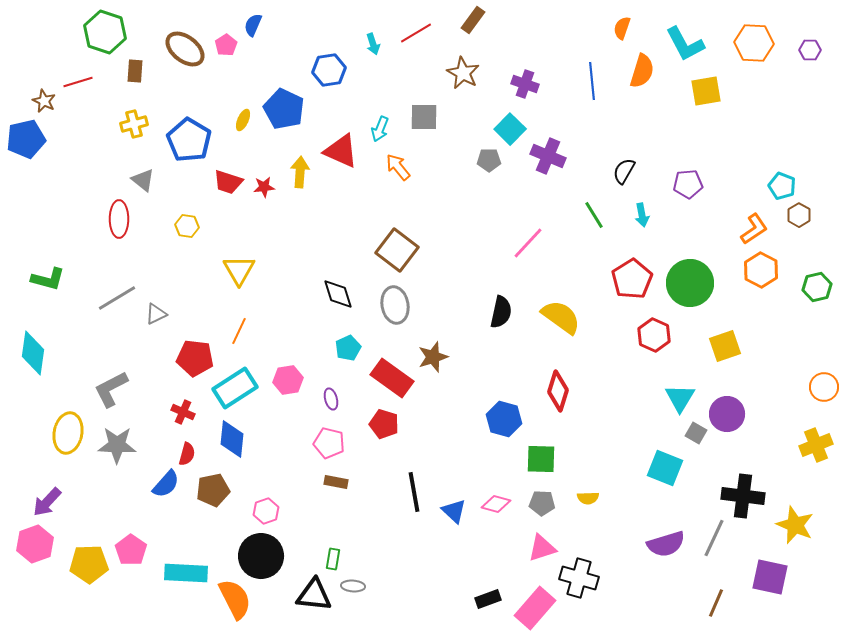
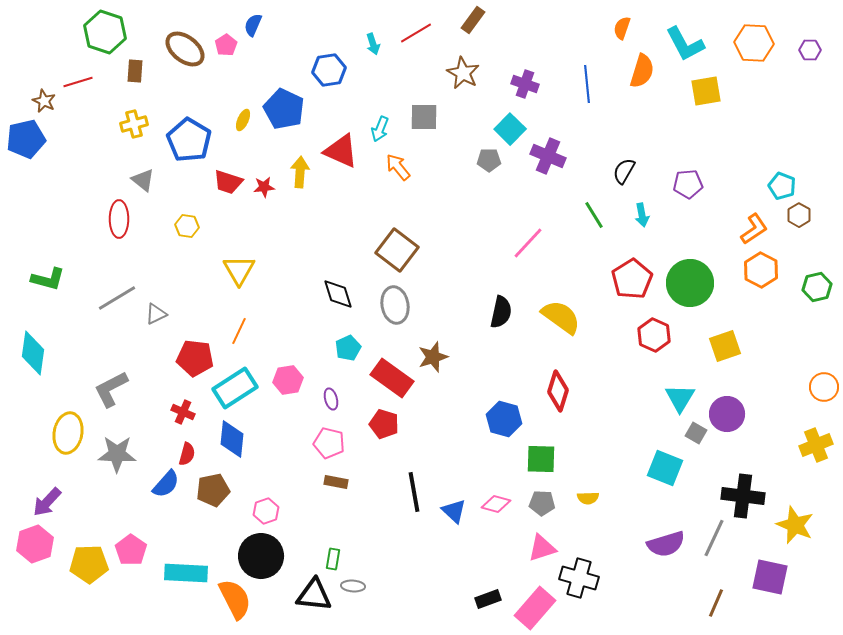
blue line at (592, 81): moved 5 px left, 3 px down
gray star at (117, 445): moved 9 px down
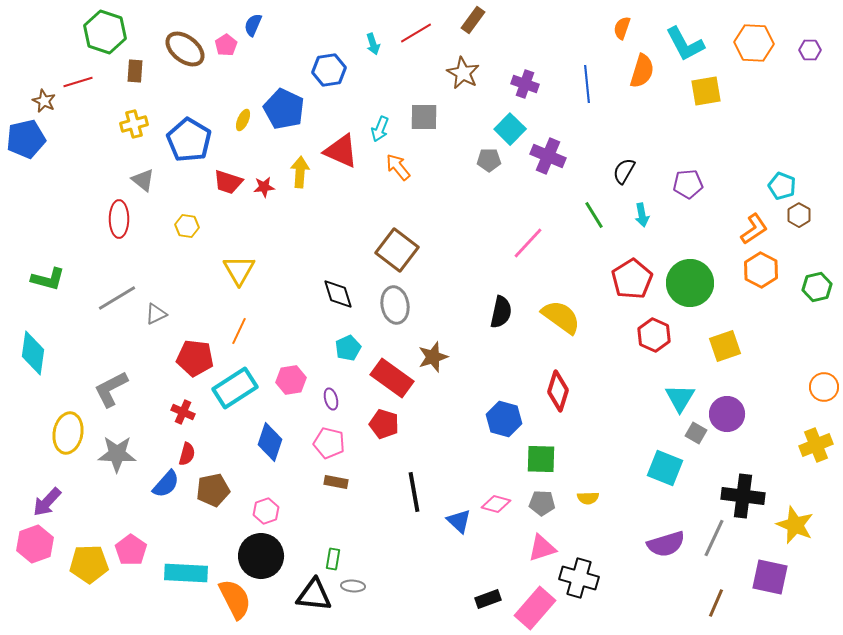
pink hexagon at (288, 380): moved 3 px right
blue diamond at (232, 439): moved 38 px right, 3 px down; rotated 12 degrees clockwise
blue triangle at (454, 511): moved 5 px right, 10 px down
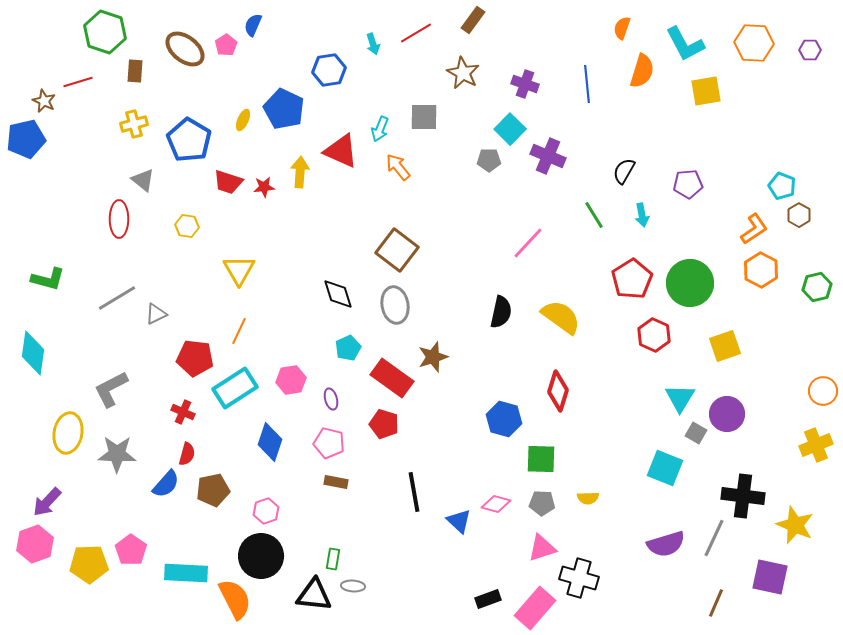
orange circle at (824, 387): moved 1 px left, 4 px down
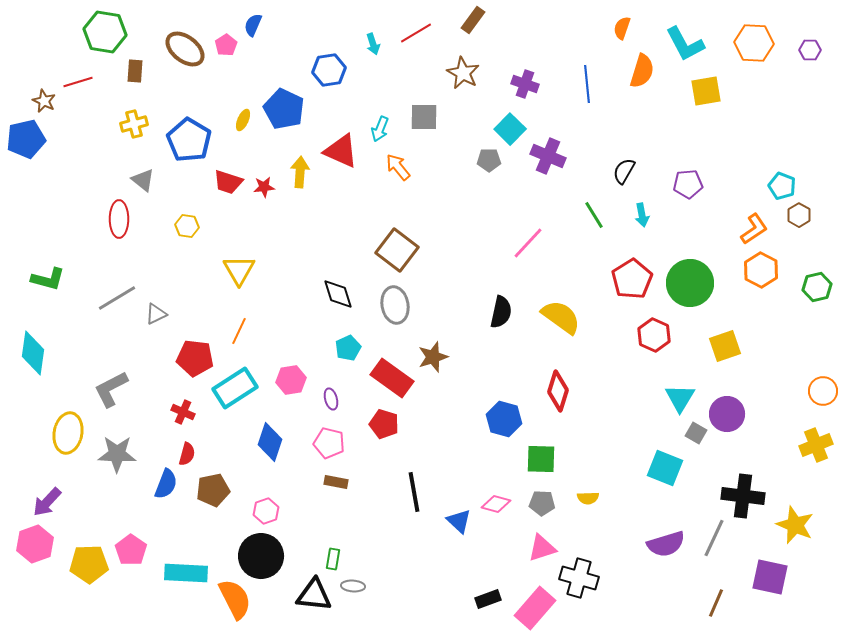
green hexagon at (105, 32): rotated 9 degrees counterclockwise
blue semicircle at (166, 484): rotated 20 degrees counterclockwise
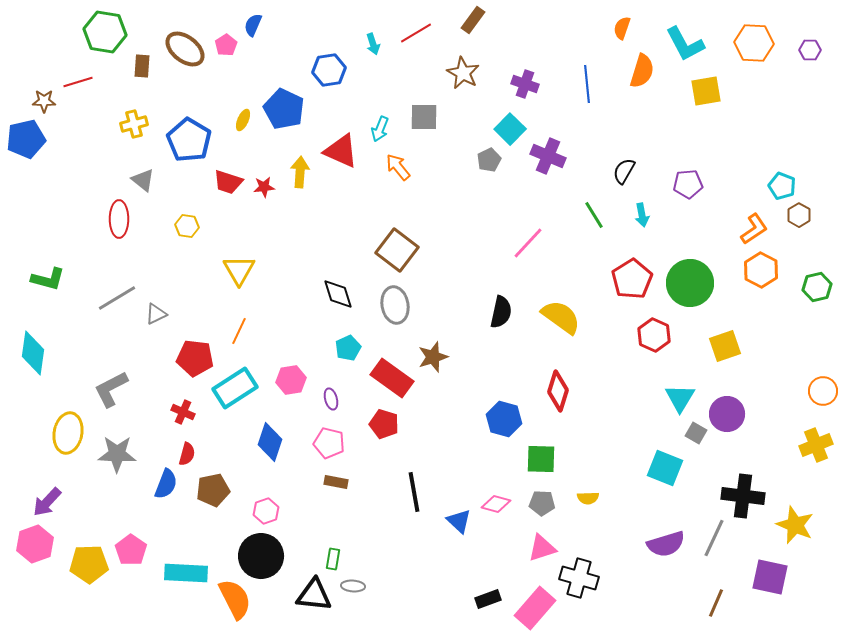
brown rectangle at (135, 71): moved 7 px right, 5 px up
brown star at (44, 101): rotated 25 degrees counterclockwise
gray pentagon at (489, 160): rotated 25 degrees counterclockwise
